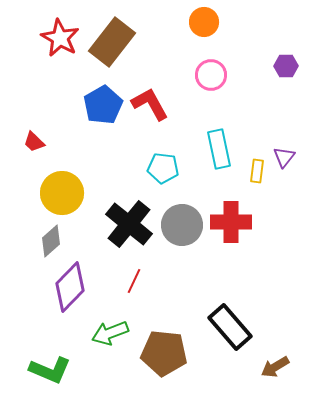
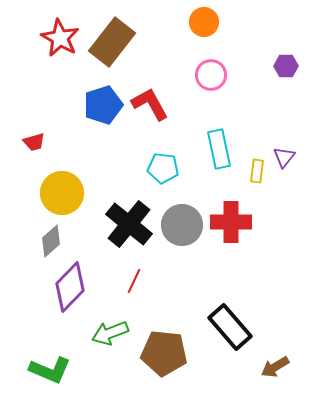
blue pentagon: rotated 12 degrees clockwise
red trapezoid: rotated 60 degrees counterclockwise
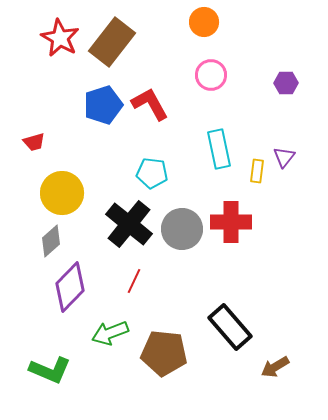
purple hexagon: moved 17 px down
cyan pentagon: moved 11 px left, 5 px down
gray circle: moved 4 px down
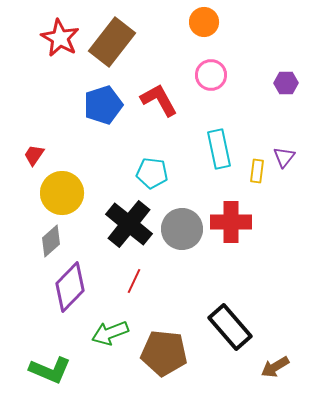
red L-shape: moved 9 px right, 4 px up
red trapezoid: moved 13 px down; rotated 140 degrees clockwise
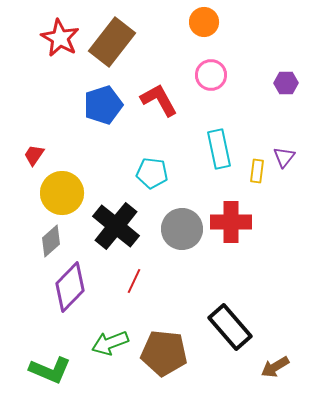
black cross: moved 13 px left, 2 px down
green arrow: moved 10 px down
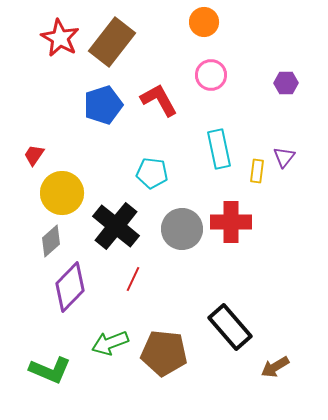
red line: moved 1 px left, 2 px up
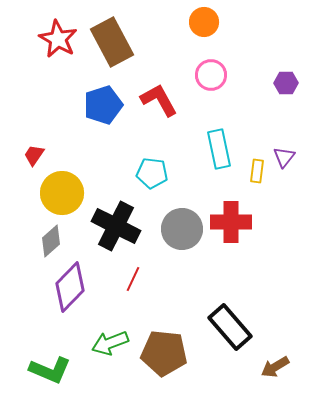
red star: moved 2 px left, 1 px down
brown rectangle: rotated 66 degrees counterclockwise
black cross: rotated 12 degrees counterclockwise
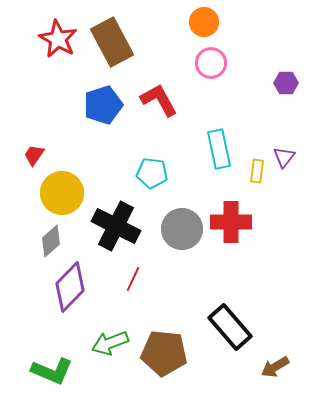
pink circle: moved 12 px up
green L-shape: moved 2 px right, 1 px down
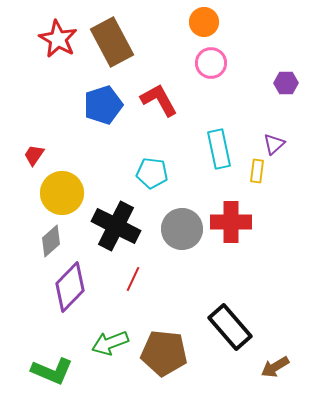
purple triangle: moved 10 px left, 13 px up; rotated 10 degrees clockwise
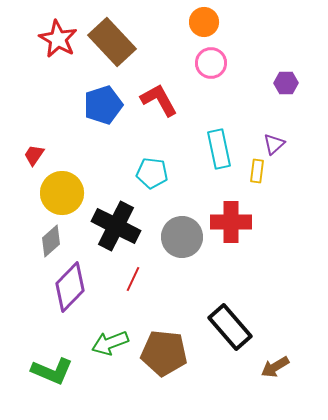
brown rectangle: rotated 15 degrees counterclockwise
gray circle: moved 8 px down
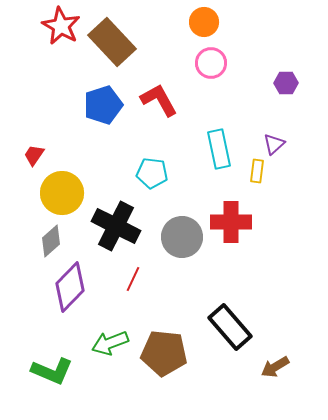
red star: moved 3 px right, 13 px up
